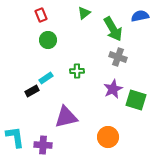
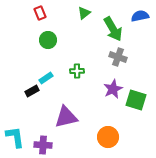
red rectangle: moved 1 px left, 2 px up
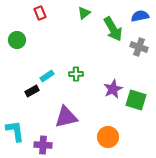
green circle: moved 31 px left
gray cross: moved 21 px right, 10 px up
green cross: moved 1 px left, 3 px down
cyan rectangle: moved 1 px right, 2 px up
cyan L-shape: moved 6 px up
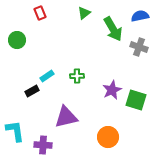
green cross: moved 1 px right, 2 px down
purple star: moved 1 px left, 1 px down
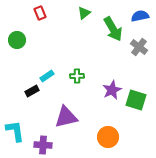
gray cross: rotated 18 degrees clockwise
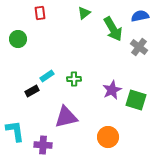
red rectangle: rotated 16 degrees clockwise
green circle: moved 1 px right, 1 px up
green cross: moved 3 px left, 3 px down
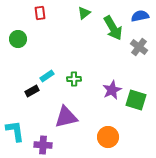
green arrow: moved 1 px up
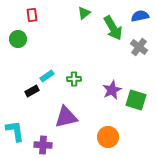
red rectangle: moved 8 px left, 2 px down
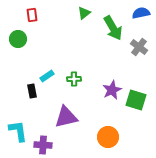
blue semicircle: moved 1 px right, 3 px up
black rectangle: rotated 72 degrees counterclockwise
cyan L-shape: moved 3 px right
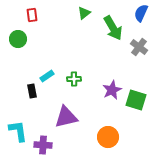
blue semicircle: rotated 54 degrees counterclockwise
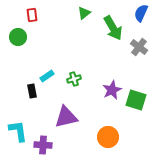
green circle: moved 2 px up
green cross: rotated 16 degrees counterclockwise
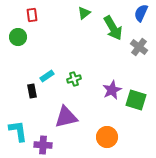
orange circle: moved 1 px left
